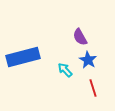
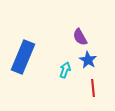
blue rectangle: rotated 52 degrees counterclockwise
cyan arrow: rotated 63 degrees clockwise
red line: rotated 12 degrees clockwise
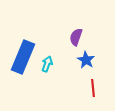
purple semicircle: moved 4 px left; rotated 48 degrees clockwise
blue star: moved 2 px left
cyan arrow: moved 18 px left, 6 px up
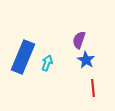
purple semicircle: moved 3 px right, 3 px down
cyan arrow: moved 1 px up
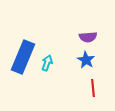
purple semicircle: moved 9 px right, 3 px up; rotated 114 degrees counterclockwise
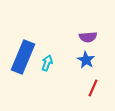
red line: rotated 30 degrees clockwise
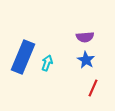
purple semicircle: moved 3 px left
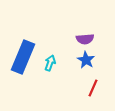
purple semicircle: moved 2 px down
cyan arrow: moved 3 px right
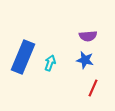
purple semicircle: moved 3 px right, 3 px up
blue star: moved 1 px left; rotated 18 degrees counterclockwise
